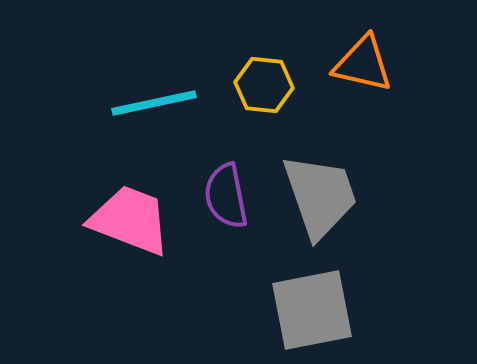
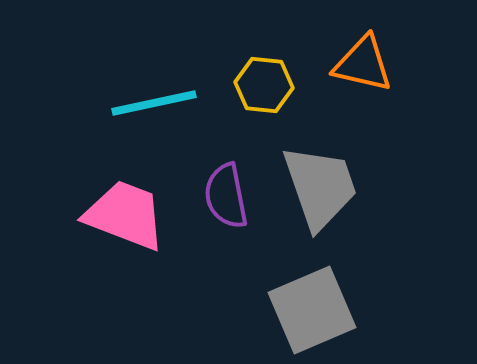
gray trapezoid: moved 9 px up
pink trapezoid: moved 5 px left, 5 px up
gray square: rotated 12 degrees counterclockwise
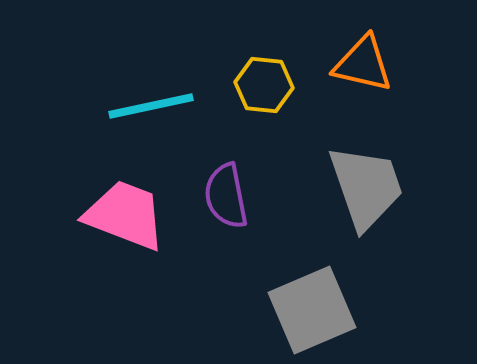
cyan line: moved 3 px left, 3 px down
gray trapezoid: moved 46 px right
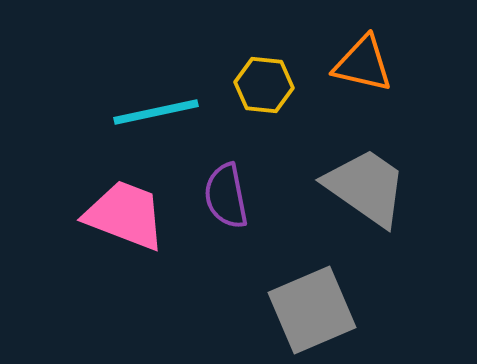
cyan line: moved 5 px right, 6 px down
gray trapezoid: rotated 36 degrees counterclockwise
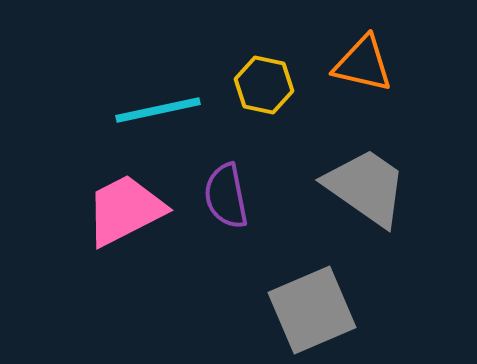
yellow hexagon: rotated 6 degrees clockwise
cyan line: moved 2 px right, 2 px up
pink trapezoid: moved 5 px up; rotated 48 degrees counterclockwise
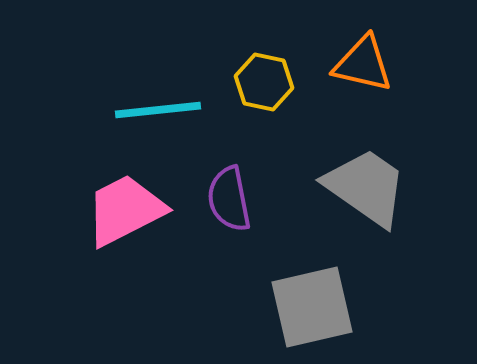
yellow hexagon: moved 3 px up
cyan line: rotated 6 degrees clockwise
purple semicircle: moved 3 px right, 3 px down
gray square: moved 3 px up; rotated 10 degrees clockwise
